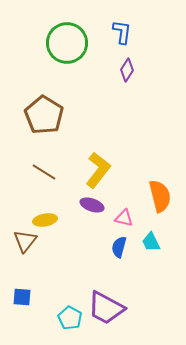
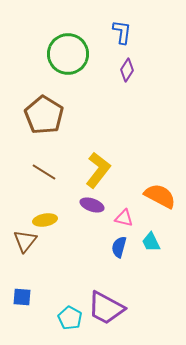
green circle: moved 1 px right, 11 px down
orange semicircle: rotated 48 degrees counterclockwise
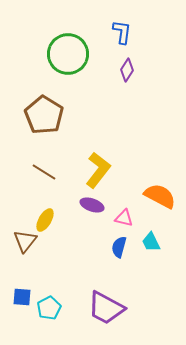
yellow ellipse: rotated 50 degrees counterclockwise
cyan pentagon: moved 21 px left, 10 px up; rotated 15 degrees clockwise
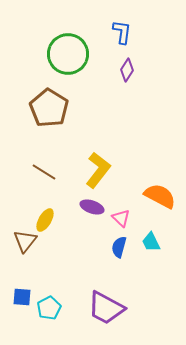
brown pentagon: moved 5 px right, 7 px up
purple ellipse: moved 2 px down
pink triangle: moved 3 px left; rotated 30 degrees clockwise
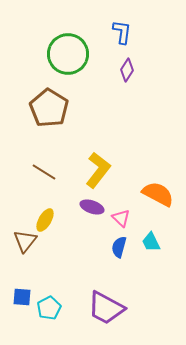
orange semicircle: moved 2 px left, 2 px up
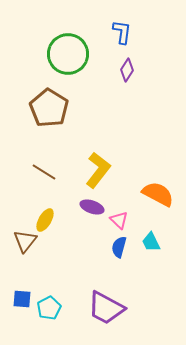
pink triangle: moved 2 px left, 2 px down
blue square: moved 2 px down
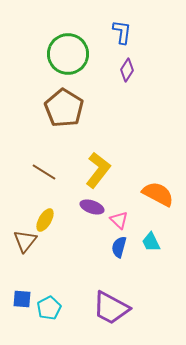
brown pentagon: moved 15 px right
purple trapezoid: moved 5 px right
